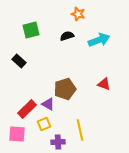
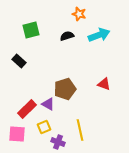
orange star: moved 1 px right
cyan arrow: moved 5 px up
yellow square: moved 3 px down
purple cross: rotated 24 degrees clockwise
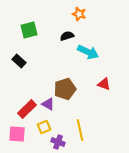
green square: moved 2 px left
cyan arrow: moved 11 px left, 17 px down; rotated 45 degrees clockwise
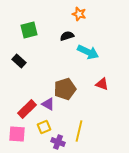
red triangle: moved 2 px left
yellow line: moved 1 px left, 1 px down; rotated 25 degrees clockwise
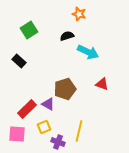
green square: rotated 18 degrees counterclockwise
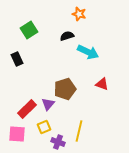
black rectangle: moved 2 px left, 2 px up; rotated 24 degrees clockwise
purple triangle: rotated 40 degrees clockwise
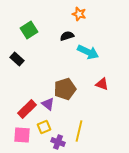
black rectangle: rotated 24 degrees counterclockwise
purple triangle: rotated 32 degrees counterclockwise
pink square: moved 5 px right, 1 px down
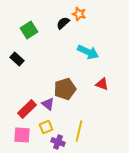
black semicircle: moved 4 px left, 13 px up; rotated 24 degrees counterclockwise
yellow square: moved 2 px right
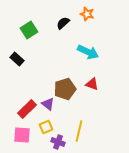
orange star: moved 8 px right
red triangle: moved 10 px left
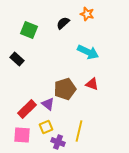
green square: rotated 36 degrees counterclockwise
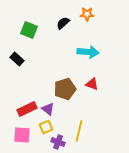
orange star: rotated 16 degrees counterclockwise
cyan arrow: rotated 20 degrees counterclockwise
purple triangle: moved 5 px down
red rectangle: rotated 18 degrees clockwise
